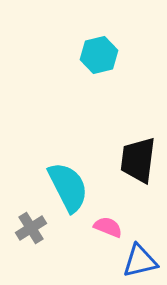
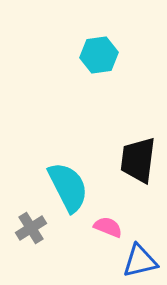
cyan hexagon: rotated 6 degrees clockwise
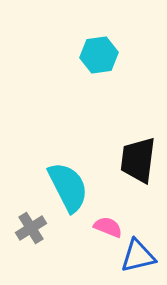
blue triangle: moved 2 px left, 5 px up
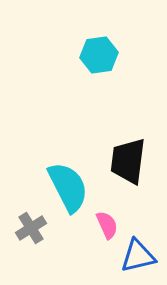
black trapezoid: moved 10 px left, 1 px down
pink semicircle: moved 1 px left, 2 px up; rotated 44 degrees clockwise
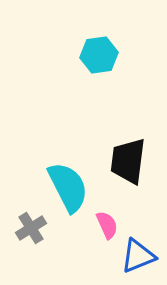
blue triangle: rotated 9 degrees counterclockwise
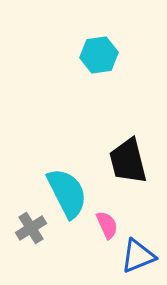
black trapezoid: rotated 21 degrees counterclockwise
cyan semicircle: moved 1 px left, 6 px down
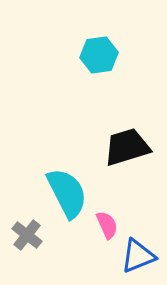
black trapezoid: moved 1 px left, 14 px up; rotated 87 degrees clockwise
gray cross: moved 4 px left, 7 px down; rotated 20 degrees counterclockwise
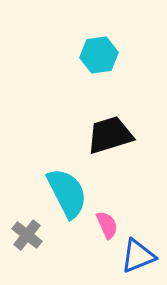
black trapezoid: moved 17 px left, 12 px up
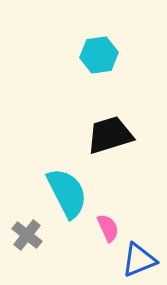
pink semicircle: moved 1 px right, 3 px down
blue triangle: moved 1 px right, 4 px down
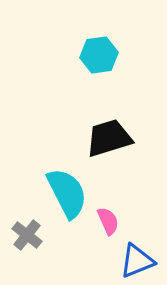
black trapezoid: moved 1 px left, 3 px down
pink semicircle: moved 7 px up
blue triangle: moved 2 px left, 1 px down
